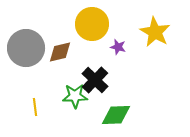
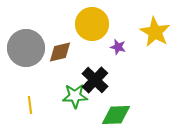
yellow line: moved 5 px left, 2 px up
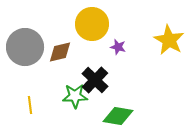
yellow star: moved 14 px right, 8 px down
gray circle: moved 1 px left, 1 px up
green diamond: moved 2 px right, 1 px down; rotated 12 degrees clockwise
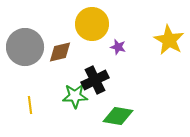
black cross: rotated 20 degrees clockwise
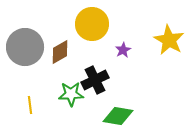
purple star: moved 5 px right, 3 px down; rotated 28 degrees clockwise
brown diamond: rotated 15 degrees counterclockwise
green star: moved 4 px left, 2 px up
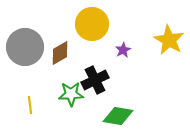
brown diamond: moved 1 px down
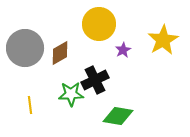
yellow circle: moved 7 px right
yellow star: moved 6 px left; rotated 12 degrees clockwise
gray circle: moved 1 px down
